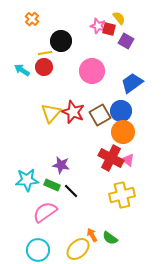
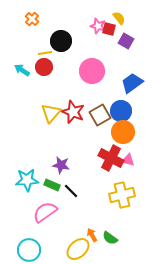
pink triangle: rotated 24 degrees counterclockwise
cyan circle: moved 9 px left
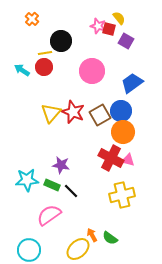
pink semicircle: moved 4 px right, 3 px down
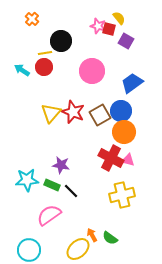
orange circle: moved 1 px right
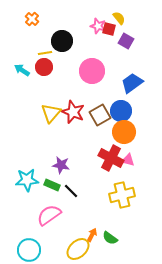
black circle: moved 1 px right
orange arrow: rotated 56 degrees clockwise
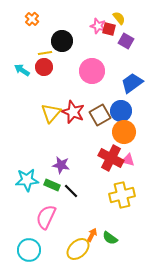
pink semicircle: moved 3 px left, 2 px down; rotated 30 degrees counterclockwise
